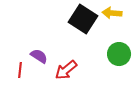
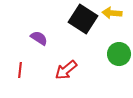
purple semicircle: moved 18 px up
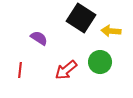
yellow arrow: moved 1 px left, 18 px down
black square: moved 2 px left, 1 px up
green circle: moved 19 px left, 8 px down
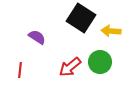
purple semicircle: moved 2 px left, 1 px up
red arrow: moved 4 px right, 3 px up
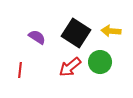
black square: moved 5 px left, 15 px down
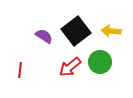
black square: moved 2 px up; rotated 20 degrees clockwise
purple semicircle: moved 7 px right, 1 px up
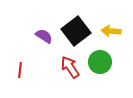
red arrow: rotated 95 degrees clockwise
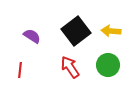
purple semicircle: moved 12 px left
green circle: moved 8 px right, 3 px down
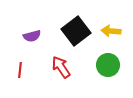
purple semicircle: rotated 132 degrees clockwise
red arrow: moved 9 px left
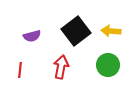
red arrow: rotated 45 degrees clockwise
